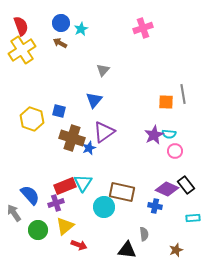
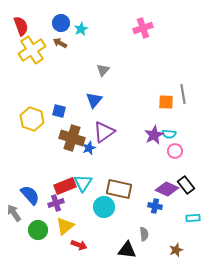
yellow cross: moved 10 px right
brown rectangle: moved 3 px left, 3 px up
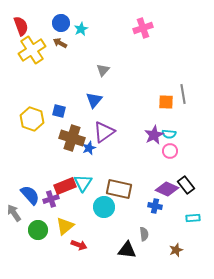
pink circle: moved 5 px left
purple cross: moved 5 px left, 4 px up
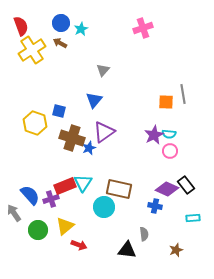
yellow hexagon: moved 3 px right, 4 px down
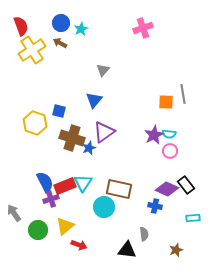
blue semicircle: moved 15 px right, 13 px up; rotated 15 degrees clockwise
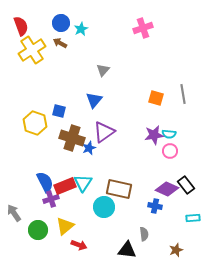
orange square: moved 10 px left, 4 px up; rotated 14 degrees clockwise
purple star: rotated 18 degrees clockwise
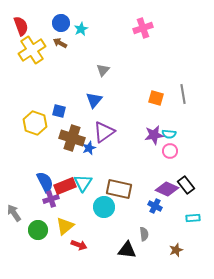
blue cross: rotated 16 degrees clockwise
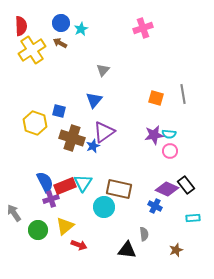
red semicircle: rotated 18 degrees clockwise
blue star: moved 4 px right, 2 px up
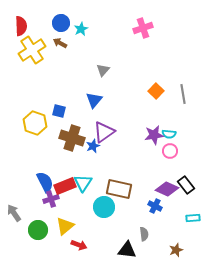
orange square: moved 7 px up; rotated 28 degrees clockwise
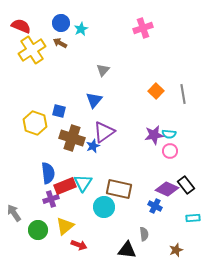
red semicircle: rotated 66 degrees counterclockwise
blue semicircle: moved 3 px right, 9 px up; rotated 20 degrees clockwise
